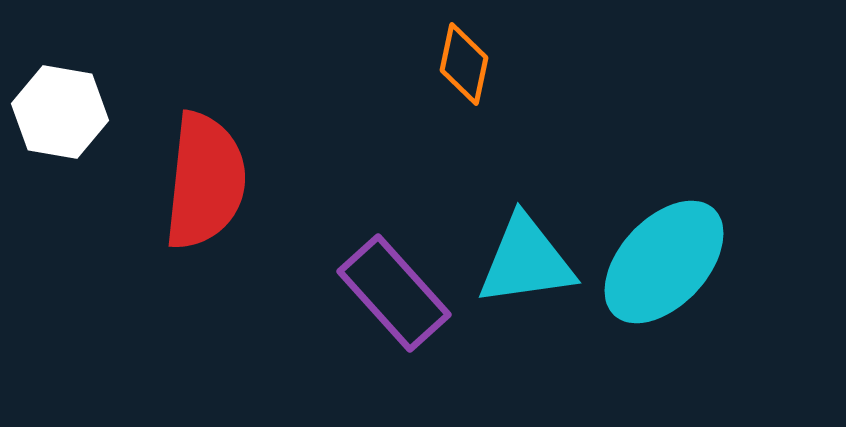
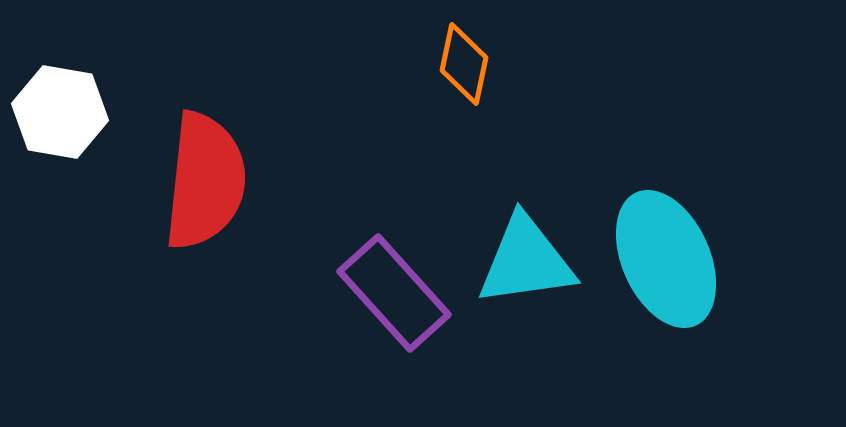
cyan ellipse: moved 2 px right, 3 px up; rotated 67 degrees counterclockwise
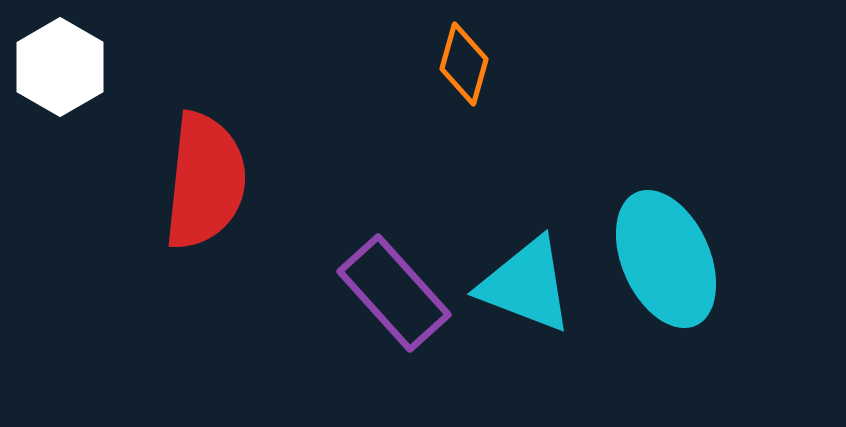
orange diamond: rotated 4 degrees clockwise
white hexagon: moved 45 px up; rotated 20 degrees clockwise
cyan triangle: moved 24 px down; rotated 29 degrees clockwise
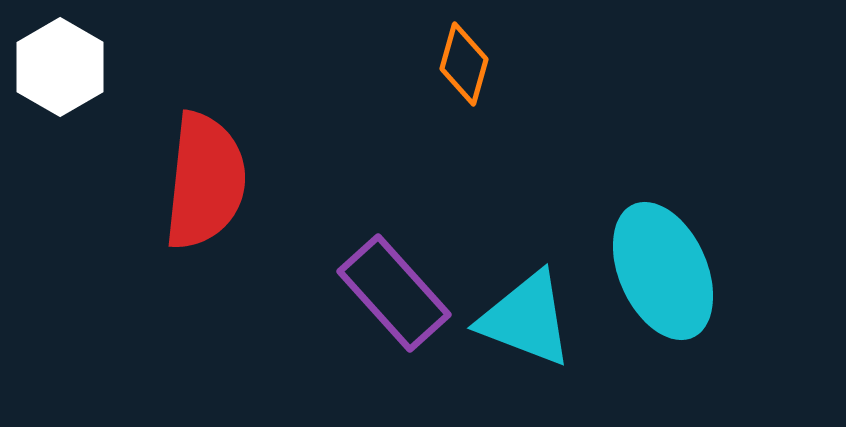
cyan ellipse: moved 3 px left, 12 px down
cyan triangle: moved 34 px down
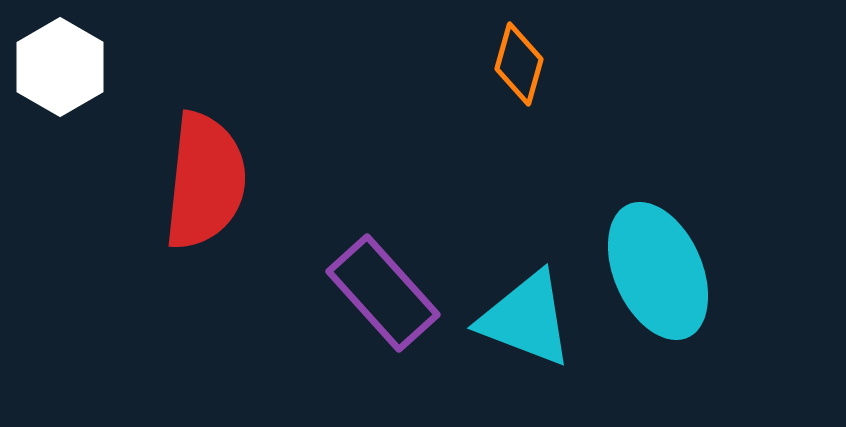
orange diamond: moved 55 px right
cyan ellipse: moved 5 px left
purple rectangle: moved 11 px left
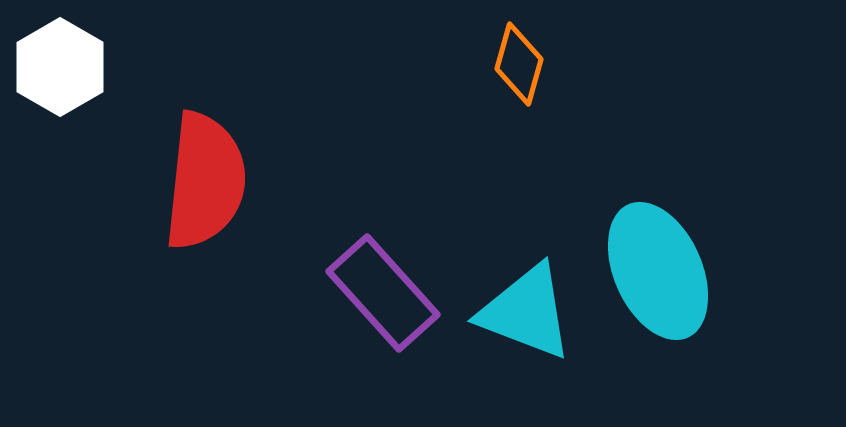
cyan triangle: moved 7 px up
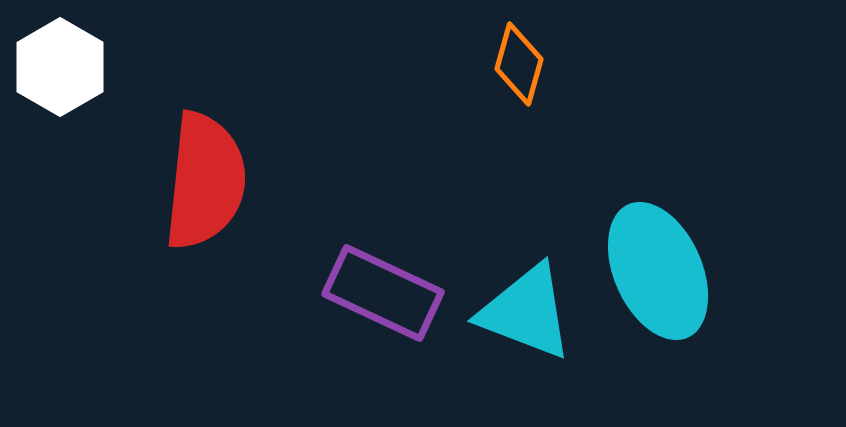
purple rectangle: rotated 23 degrees counterclockwise
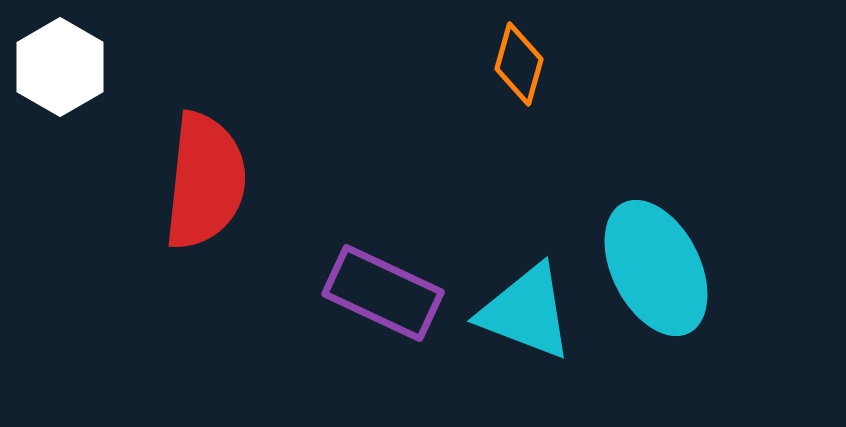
cyan ellipse: moved 2 px left, 3 px up; rotated 3 degrees counterclockwise
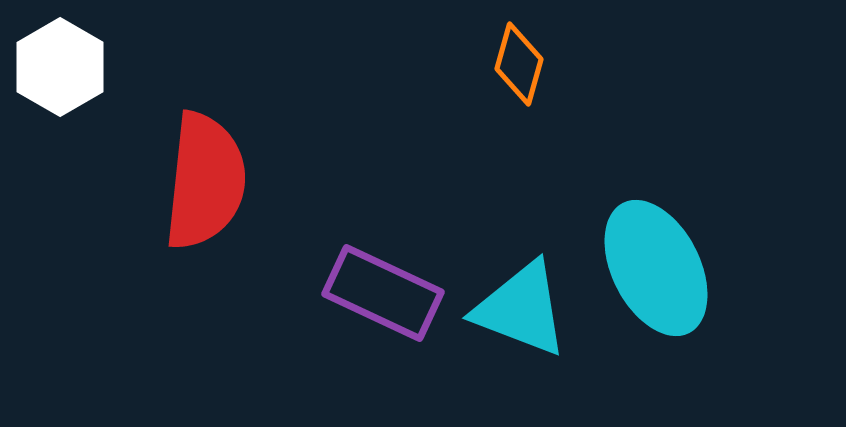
cyan triangle: moved 5 px left, 3 px up
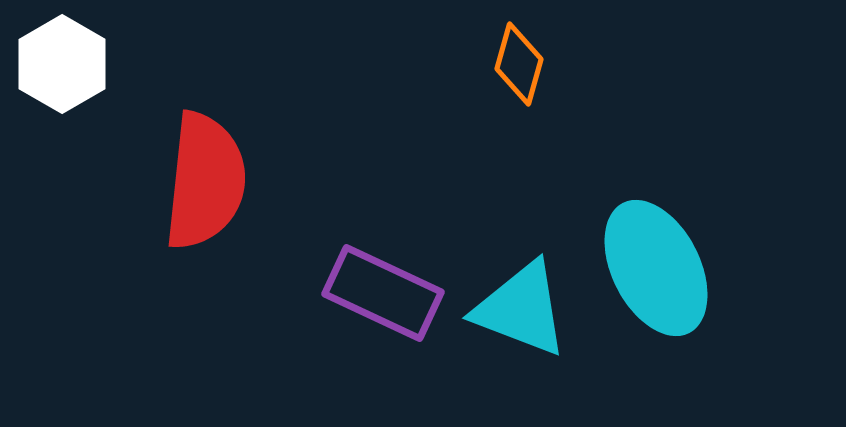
white hexagon: moved 2 px right, 3 px up
